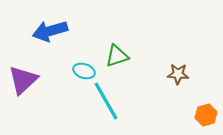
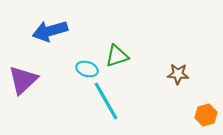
cyan ellipse: moved 3 px right, 2 px up
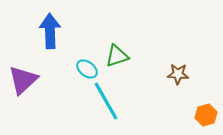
blue arrow: rotated 104 degrees clockwise
cyan ellipse: rotated 20 degrees clockwise
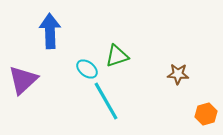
orange hexagon: moved 1 px up
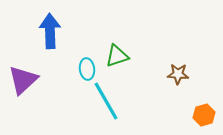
cyan ellipse: rotated 45 degrees clockwise
orange hexagon: moved 2 px left, 1 px down
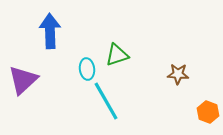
green triangle: moved 1 px up
orange hexagon: moved 4 px right, 3 px up; rotated 25 degrees counterclockwise
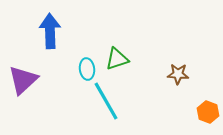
green triangle: moved 4 px down
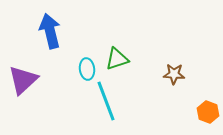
blue arrow: rotated 12 degrees counterclockwise
brown star: moved 4 px left
cyan line: rotated 9 degrees clockwise
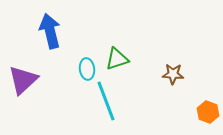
brown star: moved 1 px left
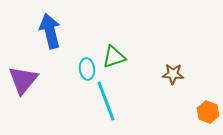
green triangle: moved 3 px left, 2 px up
purple triangle: rotated 8 degrees counterclockwise
